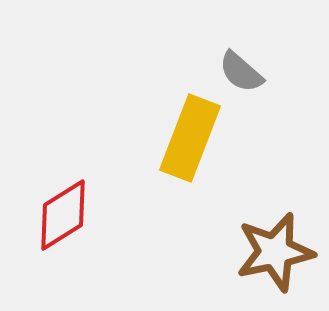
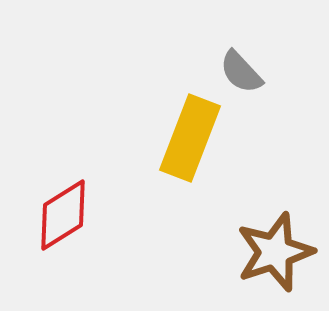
gray semicircle: rotated 6 degrees clockwise
brown star: rotated 6 degrees counterclockwise
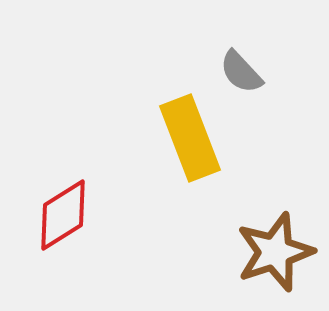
yellow rectangle: rotated 42 degrees counterclockwise
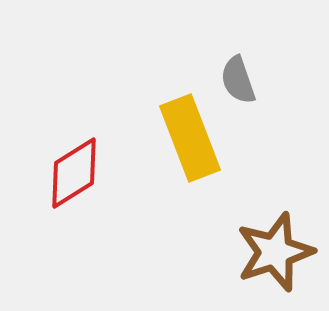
gray semicircle: moved 3 px left, 8 px down; rotated 24 degrees clockwise
red diamond: moved 11 px right, 42 px up
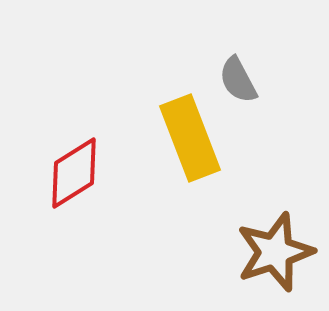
gray semicircle: rotated 9 degrees counterclockwise
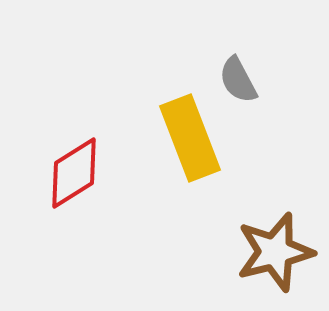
brown star: rotated 4 degrees clockwise
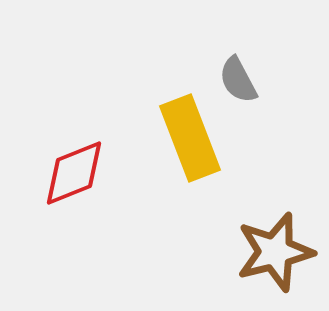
red diamond: rotated 10 degrees clockwise
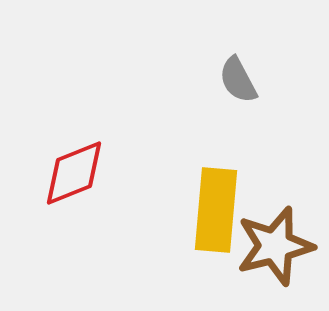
yellow rectangle: moved 26 px right, 72 px down; rotated 26 degrees clockwise
brown star: moved 6 px up
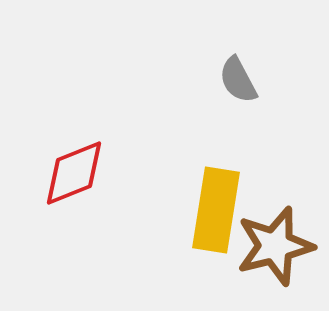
yellow rectangle: rotated 4 degrees clockwise
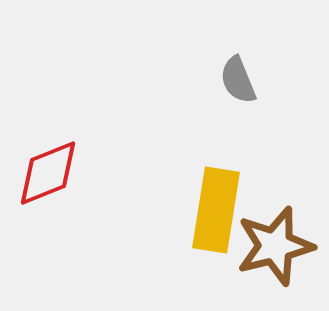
gray semicircle: rotated 6 degrees clockwise
red diamond: moved 26 px left
